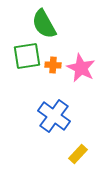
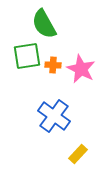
pink star: moved 1 px down
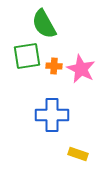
orange cross: moved 1 px right, 1 px down
blue cross: moved 2 px left, 1 px up; rotated 36 degrees counterclockwise
yellow rectangle: rotated 66 degrees clockwise
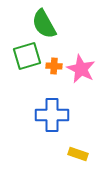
green square: rotated 8 degrees counterclockwise
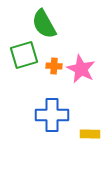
green square: moved 3 px left, 1 px up
yellow rectangle: moved 12 px right, 20 px up; rotated 18 degrees counterclockwise
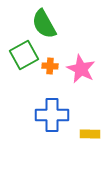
green square: rotated 12 degrees counterclockwise
orange cross: moved 4 px left
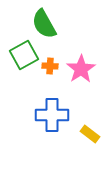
pink star: rotated 12 degrees clockwise
yellow rectangle: rotated 36 degrees clockwise
